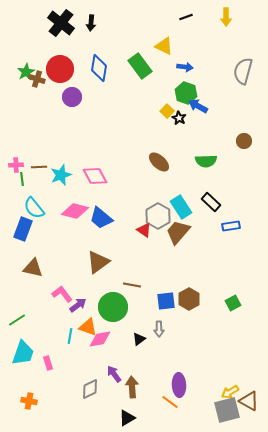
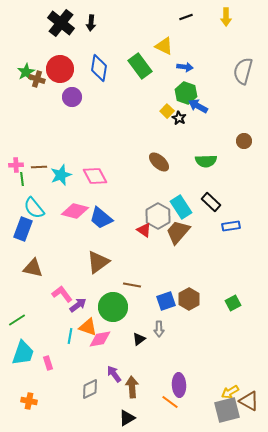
blue square at (166, 301): rotated 12 degrees counterclockwise
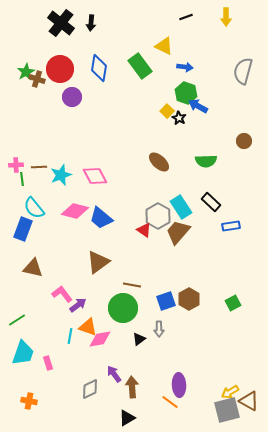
green circle at (113, 307): moved 10 px right, 1 px down
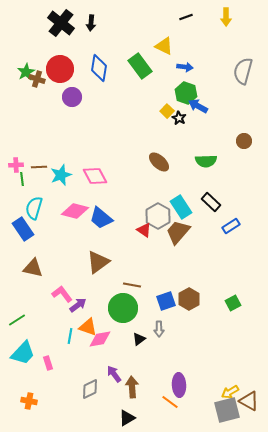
cyan semicircle at (34, 208): rotated 55 degrees clockwise
blue rectangle at (231, 226): rotated 24 degrees counterclockwise
blue rectangle at (23, 229): rotated 55 degrees counterclockwise
cyan trapezoid at (23, 353): rotated 24 degrees clockwise
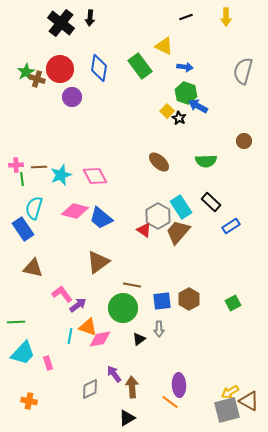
black arrow at (91, 23): moved 1 px left, 5 px up
blue square at (166, 301): moved 4 px left; rotated 12 degrees clockwise
green line at (17, 320): moved 1 px left, 2 px down; rotated 30 degrees clockwise
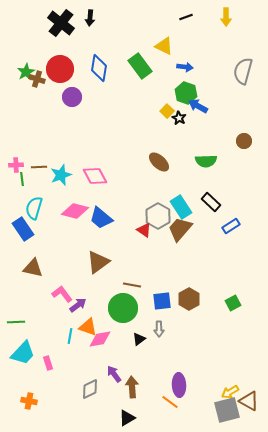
brown trapezoid at (178, 232): moved 2 px right, 3 px up
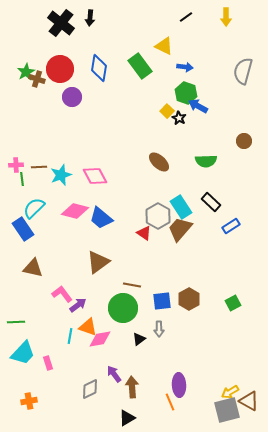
black line at (186, 17): rotated 16 degrees counterclockwise
cyan semicircle at (34, 208): rotated 30 degrees clockwise
red triangle at (144, 230): moved 3 px down
orange cross at (29, 401): rotated 21 degrees counterclockwise
orange line at (170, 402): rotated 30 degrees clockwise
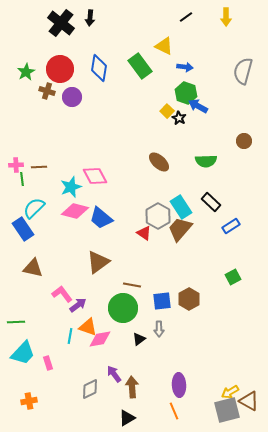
brown cross at (37, 79): moved 10 px right, 12 px down
cyan star at (61, 175): moved 10 px right, 12 px down
green square at (233, 303): moved 26 px up
orange line at (170, 402): moved 4 px right, 9 px down
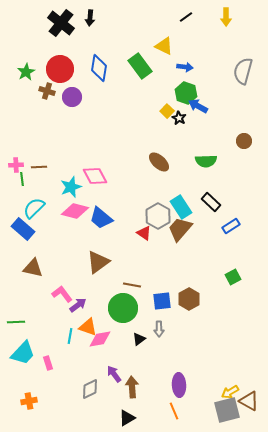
blue rectangle at (23, 229): rotated 15 degrees counterclockwise
